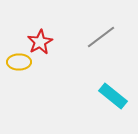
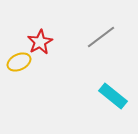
yellow ellipse: rotated 25 degrees counterclockwise
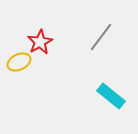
gray line: rotated 16 degrees counterclockwise
cyan rectangle: moved 2 px left
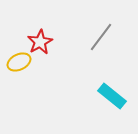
cyan rectangle: moved 1 px right
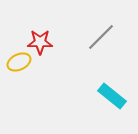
gray line: rotated 8 degrees clockwise
red star: rotated 30 degrees clockwise
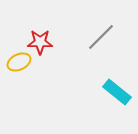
cyan rectangle: moved 5 px right, 4 px up
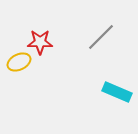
cyan rectangle: rotated 16 degrees counterclockwise
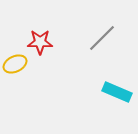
gray line: moved 1 px right, 1 px down
yellow ellipse: moved 4 px left, 2 px down
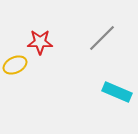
yellow ellipse: moved 1 px down
